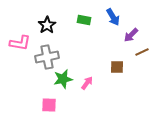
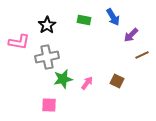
pink L-shape: moved 1 px left, 1 px up
brown line: moved 3 px down
brown square: moved 14 px down; rotated 24 degrees clockwise
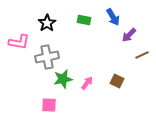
black star: moved 2 px up
purple arrow: moved 2 px left
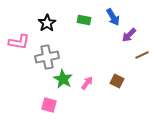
green star: rotated 30 degrees counterclockwise
pink square: rotated 14 degrees clockwise
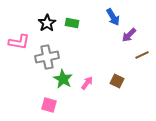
green rectangle: moved 12 px left, 3 px down
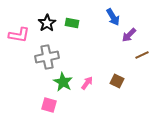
pink L-shape: moved 7 px up
green star: moved 3 px down
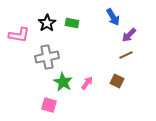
brown line: moved 16 px left
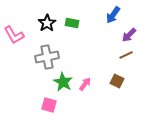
blue arrow: moved 2 px up; rotated 66 degrees clockwise
pink L-shape: moved 5 px left; rotated 50 degrees clockwise
pink arrow: moved 2 px left, 1 px down
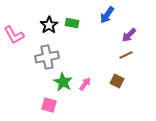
blue arrow: moved 6 px left
black star: moved 2 px right, 2 px down
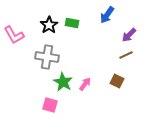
gray cross: rotated 20 degrees clockwise
pink square: moved 1 px right
